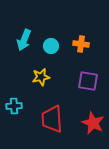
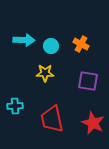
cyan arrow: rotated 110 degrees counterclockwise
orange cross: rotated 21 degrees clockwise
yellow star: moved 4 px right, 4 px up; rotated 12 degrees clockwise
cyan cross: moved 1 px right
red trapezoid: rotated 8 degrees counterclockwise
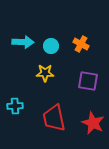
cyan arrow: moved 1 px left, 2 px down
red trapezoid: moved 2 px right, 1 px up
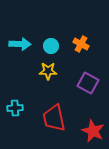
cyan arrow: moved 3 px left, 2 px down
yellow star: moved 3 px right, 2 px up
purple square: moved 2 px down; rotated 20 degrees clockwise
cyan cross: moved 2 px down
red star: moved 8 px down
